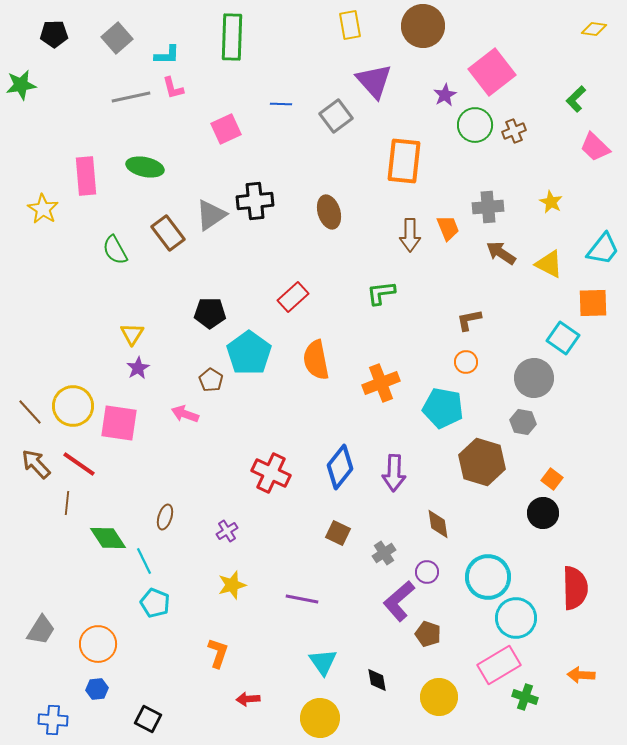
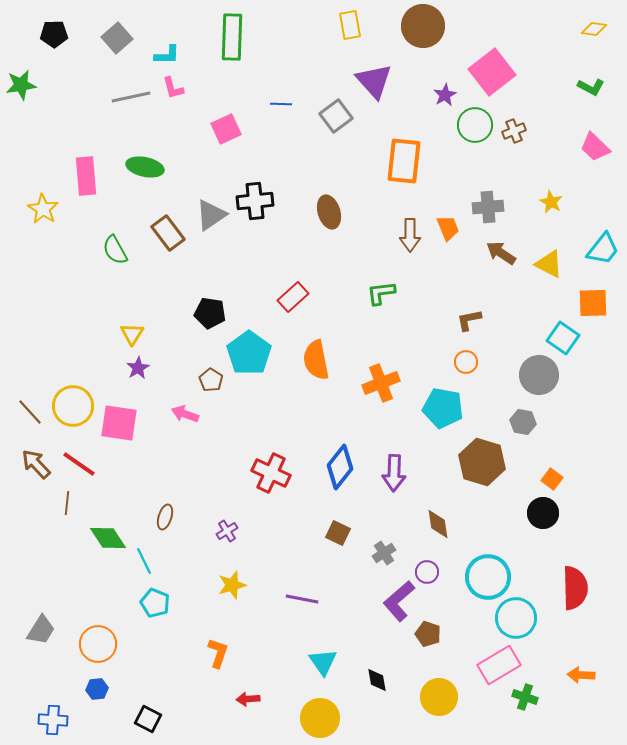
green L-shape at (576, 99): moved 15 px right, 12 px up; rotated 108 degrees counterclockwise
black pentagon at (210, 313): rotated 8 degrees clockwise
gray circle at (534, 378): moved 5 px right, 3 px up
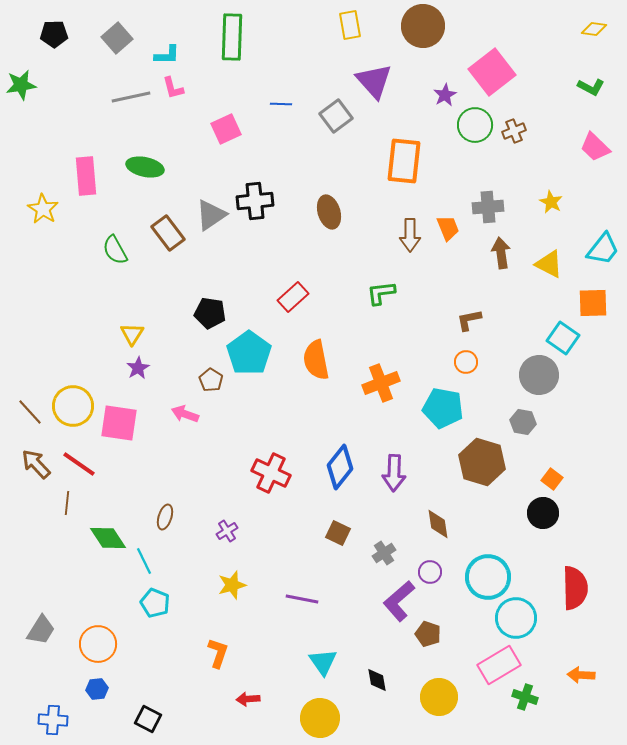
brown arrow at (501, 253): rotated 48 degrees clockwise
purple circle at (427, 572): moved 3 px right
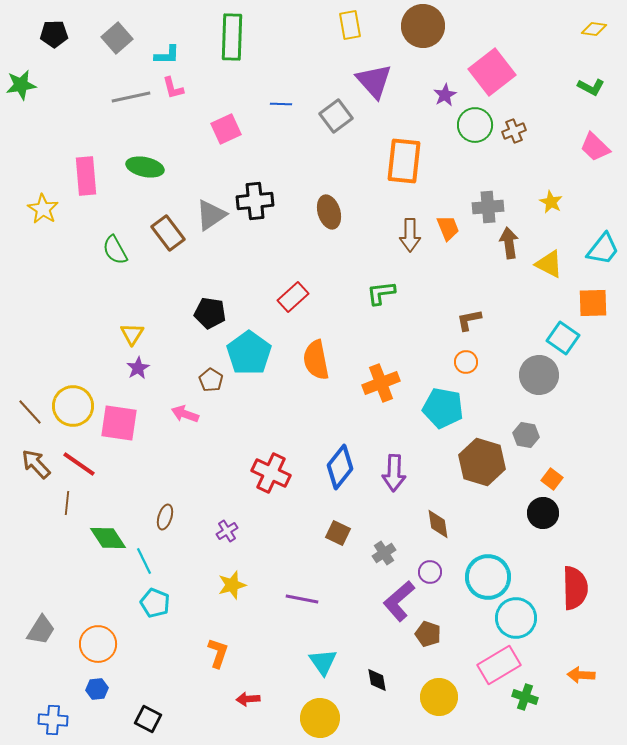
brown arrow at (501, 253): moved 8 px right, 10 px up
gray hexagon at (523, 422): moved 3 px right, 13 px down
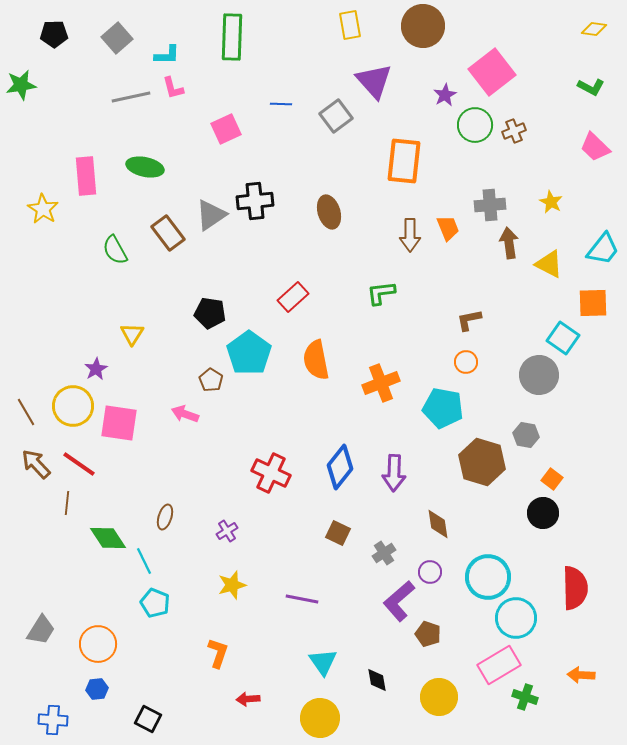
gray cross at (488, 207): moved 2 px right, 2 px up
purple star at (138, 368): moved 42 px left, 1 px down
brown line at (30, 412): moved 4 px left; rotated 12 degrees clockwise
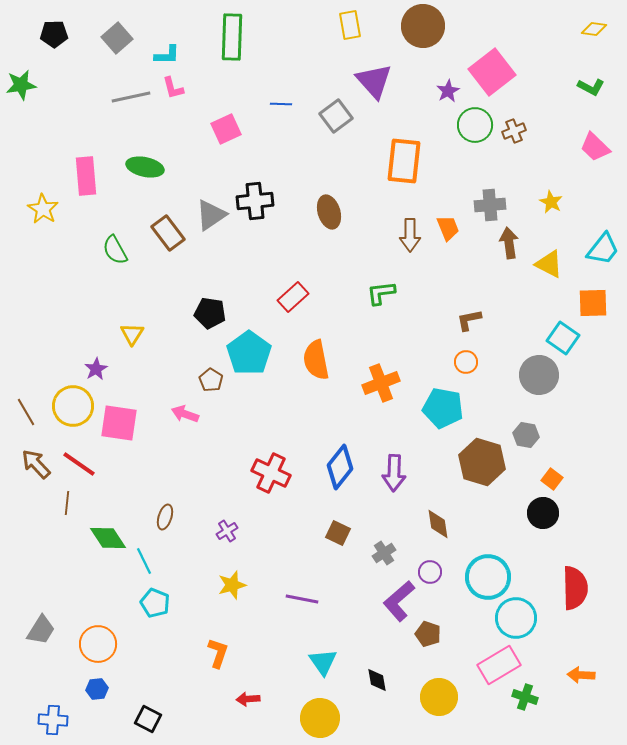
purple star at (445, 95): moved 3 px right, 4 px up
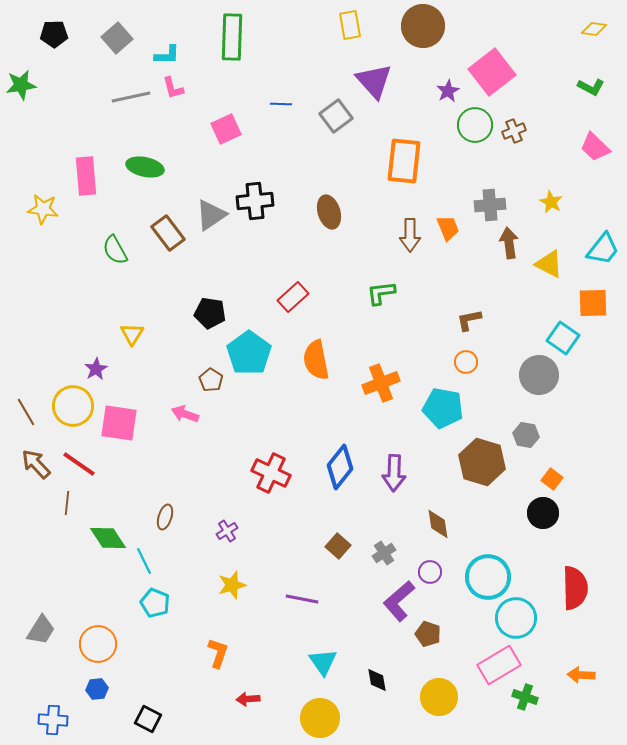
yellow star at (43, 209): rotated 24 degrees counterclockwise
brown square at (338, 533): moved 13 px down; rotated 15 degrees clockwise
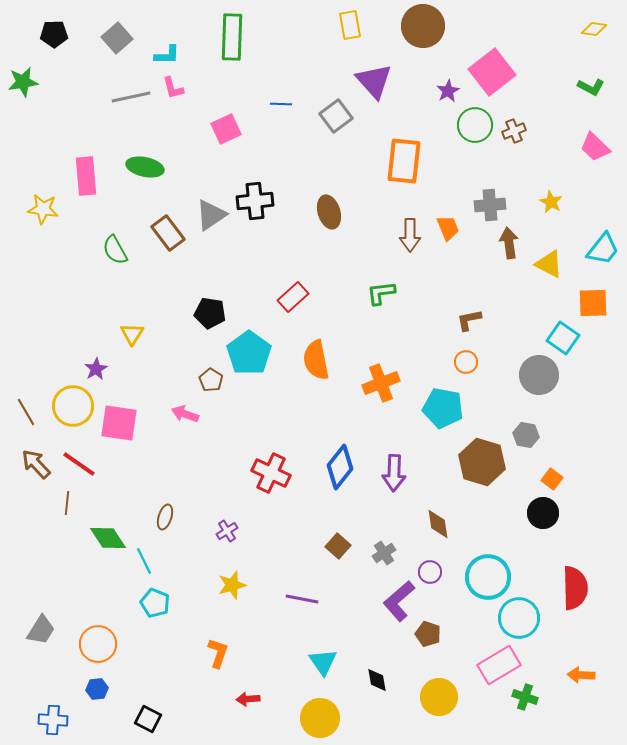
green star at (21, 85): moved 2 px right, 3 px up
cyan circle at (516, 618): moved 3 px right
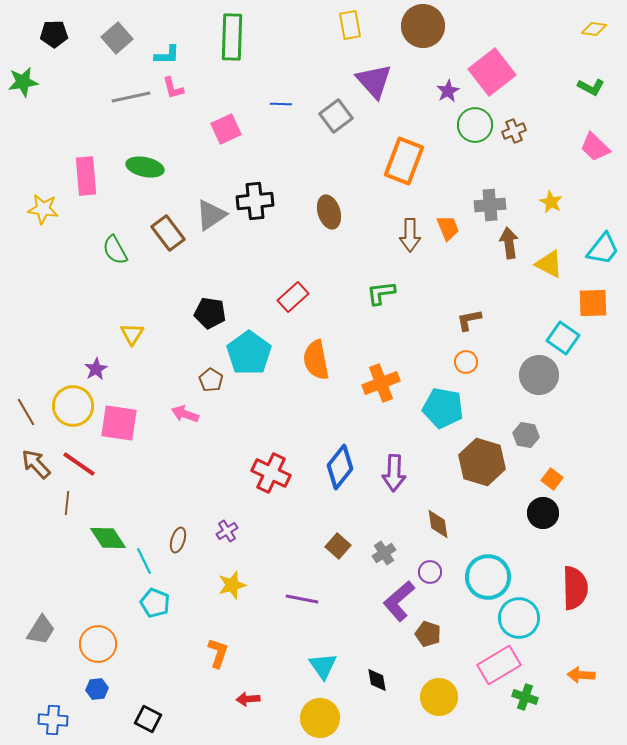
orange rectangle at (404, 161): rotated 15 degrees clockwise
brown ellipse at (165, 517): moved 13 px right, 23 px down
cyan triangle at (323, 662): moved 4 px down
